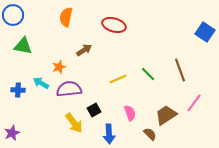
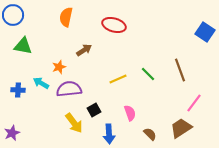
brown trapezoid: moved 15 px right, 13 px down
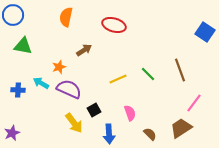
purple semicircle: rotated 30 degrees clockwise
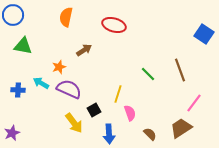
blue square: moved 1 px left, 2 px down
yellow line: moved 15 px down; rotated 48 degrees counterclockwise
